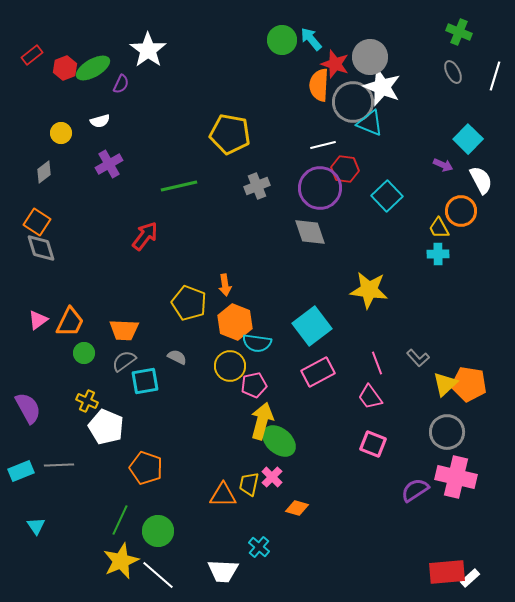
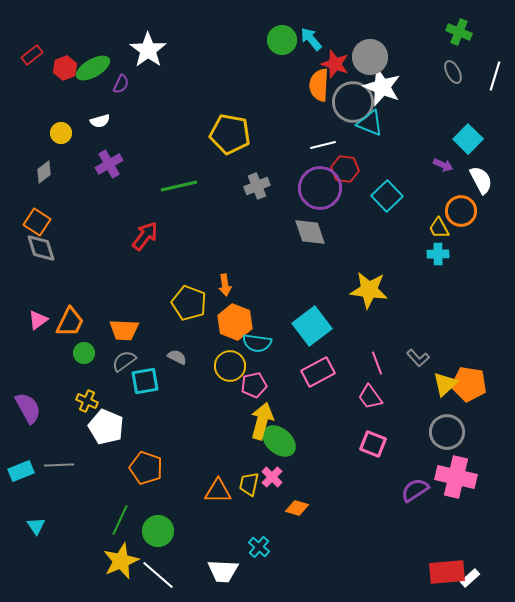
orange triangle at (223, 495): moved 5 px left, 4 px up
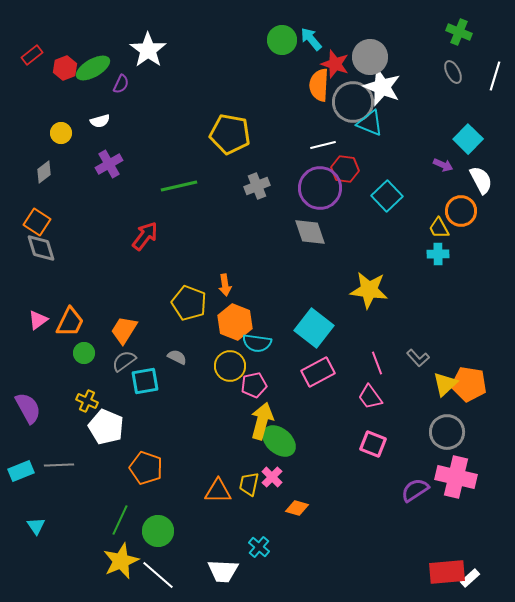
cyan square at (312, 326): moved 2 px right, 2 px down; rotated 15 degrees counterclockwise
orange trapezoid at (124, 330): rotated 120 degrees clockwise
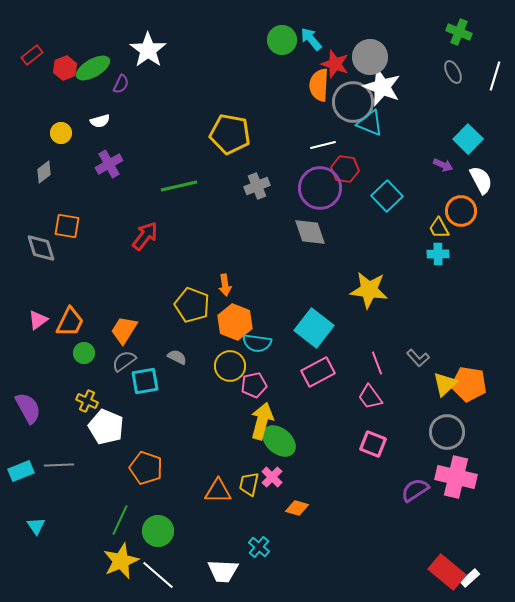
orange square at (37, 222): moved 30 px right, 4 px down; rotated 24 degrees counterclockwise
yellow pentagon at (189, 303): moved 3 px right, 2 px down
red rectangle at (447, 572): rotated 45 degrees clockwise
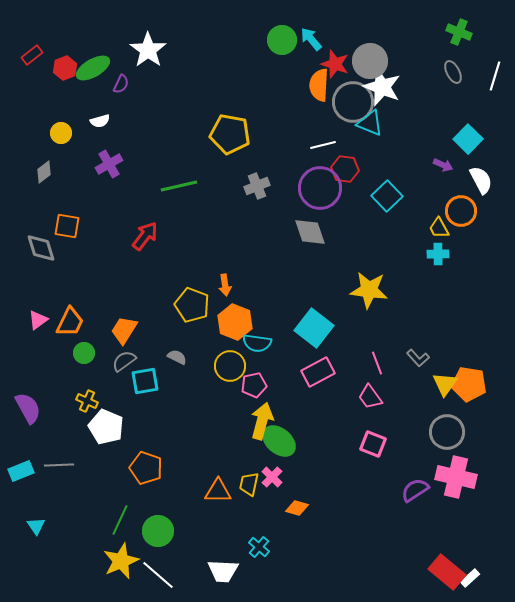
gray circle at (370, 57): moved 4 px down
yellow triangle at (445, 384): rotated 12 degrees counterclockwise
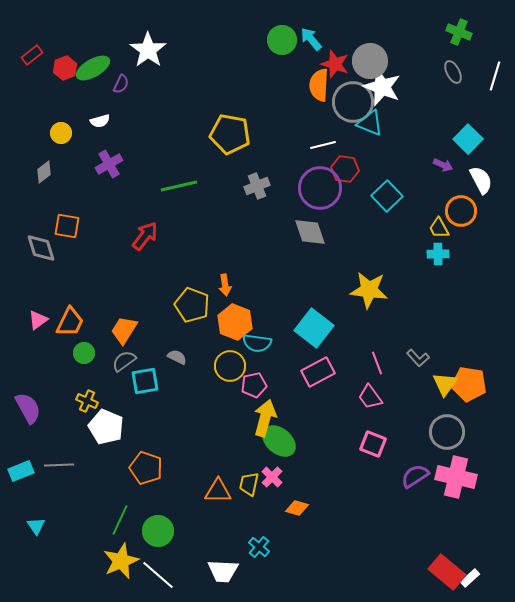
yellow arrow at (262, 421): moved 3 px right, 3 px up
purple semicircle at (415, 490): moved 14 px up
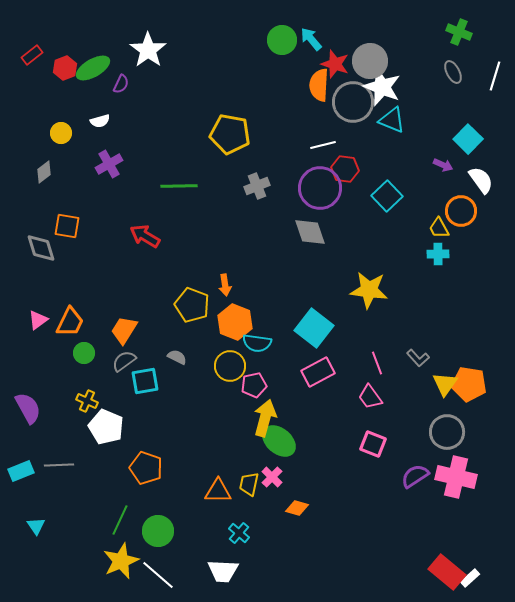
cyan triangle at (370, 123): moved 22 px right, 3 px up
white semicircle at (481, 180): rotated 8 degrees counterclockwise
green line at (179, 186): rotated 12 degrees clockwise
red arrow at (145, 236): rotated 96 degrees counterclockwise
cyan cross at (259, 547): moved 20 px left, 14 px up
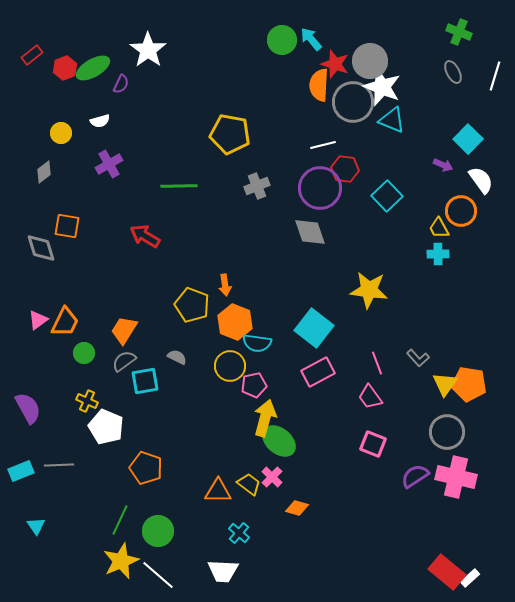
orange trapezoid at (70, 322): moved 5 px left
yellow trapezoid at (249, 484): rotated 115 degrees clockwise
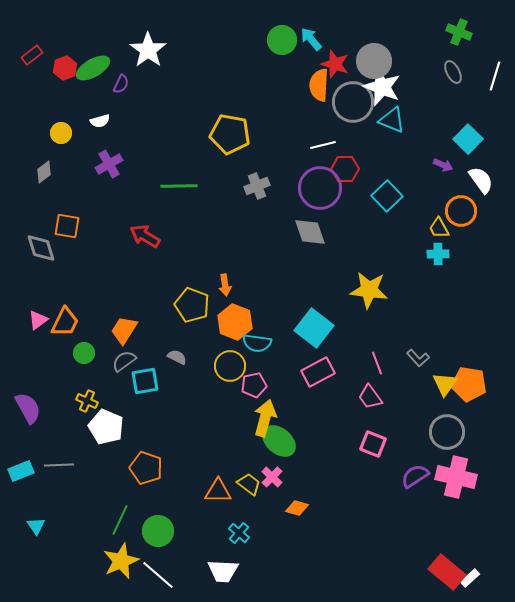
gray circle at (370, 61): moved 4 px right
red hexagon at (345, 169): rotated 8 degrees counterclockwise
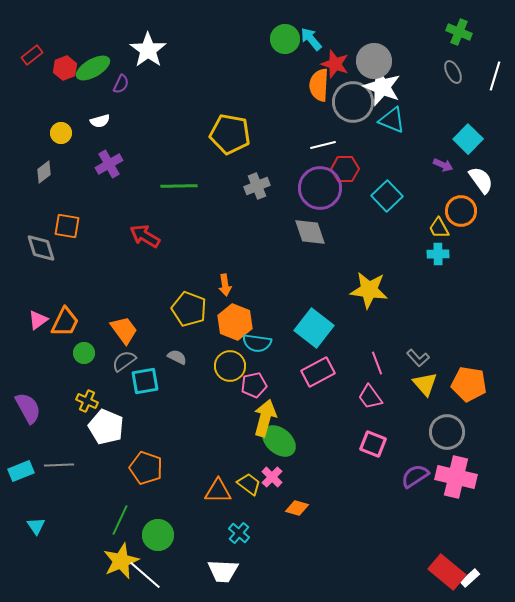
green circle at (282, 40): moved 3 px right, 1 px up
yellow pentagon at (192, 305): moved 3 px left, 4 px down
orange trapezoid at (124, 330): rotated 112 degrees clockwise
yellow triangle at (445, 384): moved 20 px left; rotated 16 degrees counterclockwise
green circle at (158, 531): moved 4 px down
white line at (158, 575): moved 13 px left
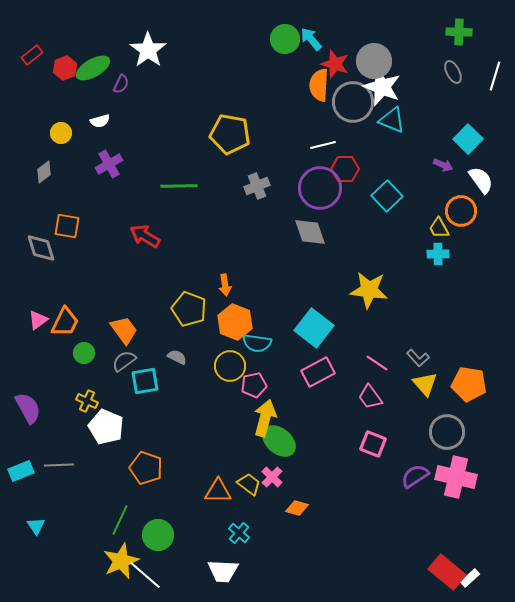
green cross at (459, 32): rotated 20 degrees counterclockwise
pink line at (377, 363): rotated 35 degrees counterclockwise
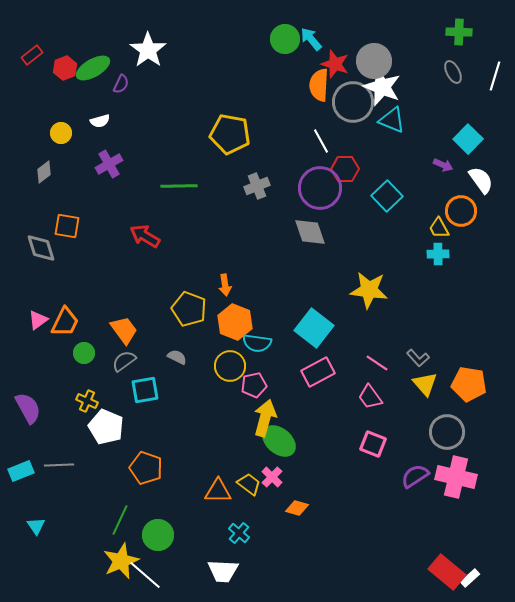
white line at (323, 145): moved 2 px left, 4 px up; rotated 75 degrees clockwise
cyan square at (145, 381): moved 9 px down
